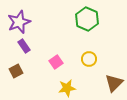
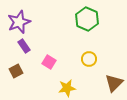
pink square: moved 7 px left; rotated 24 degrees counterclockwise
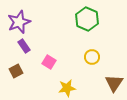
yellow circle: moved 3 px right, 2 px up
brown triangle: rotated 12 degrees counterclockwise
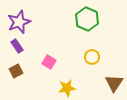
purple rectangle: moved 7 px left
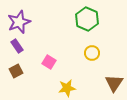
yellow circle: moved 4 px up
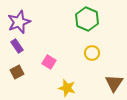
brown square: moved 1 px right, 1 px down
yellow star: rotated 24 degrees clockwise
